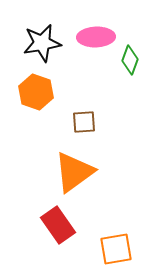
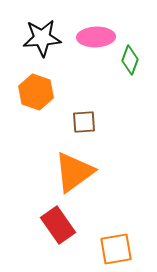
black star: moved 5 px up; rotated 6 degrees clockwise
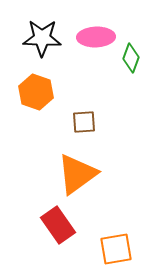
black star: rotated 6 degrees clockwise
green diamond: moved 1 px right, 2 px up
orange triangle: moved 3 px right, 2 px down
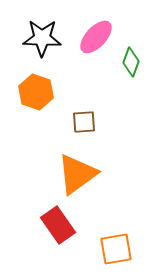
pink ellipse: rotated 45 degrees counterclockwise
green diamond: moved 4 px down
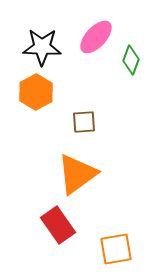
black star: moved 9 px down
green diamond: moved 2 px up
orange hexagon: rotated 12 degrees clockwise
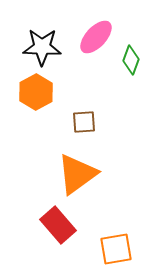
red rectangle: rotated 6 degrees counterclockwise
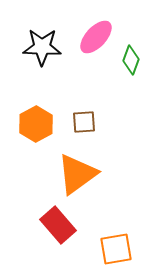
orange hexagon: moved 32 px down
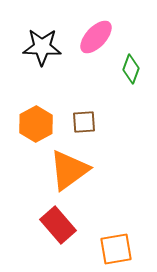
green diamond: moved 9 px down
orange triangle: moved 8 px left, 4 px up
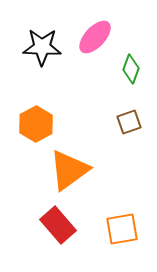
pink ellipse: moved 1 px left
brown square: moved 45 px right; rotated 15 degrees counterclockwise
orange square: moved 6 px right, 20 px up
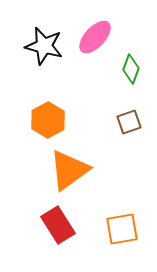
black star: moved 2 px right, 1 px up; rotated 12 degrees clockwise
orange hexagon: moved 12 px right, 4 px up
red rectangle: rotated 9 degrees clockwise
